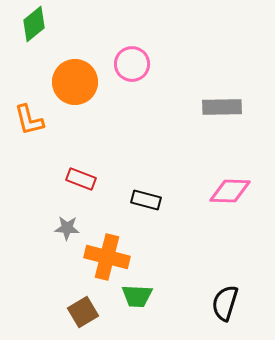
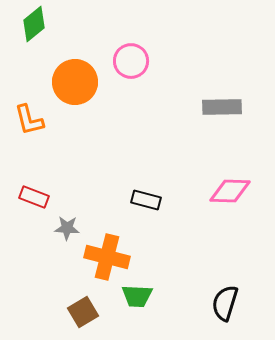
pink circle: moved 1 px left, 3 px up
red rectangle: moved 47 px left, 18 px down
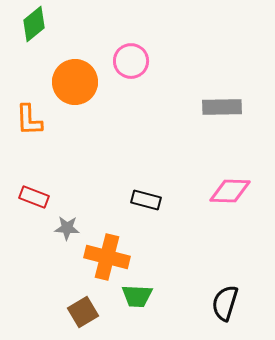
orange L-shape: rotated 12 degrees clockwise
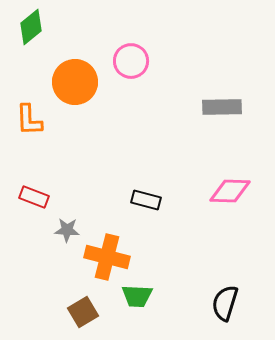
green diamond: moved 3 px left, 3 px down
gray star: moved 2 px down
